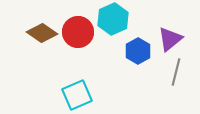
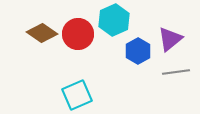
cyan hexagon: moved 1 px right, 1 px down
red circle: moved 2 px down
gray line: rotated 68 degrees clockwise
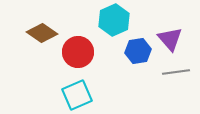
red circle: moved 18 px down
purple triangle: rotated 32 degrees counterclockwise
blue hexagon: rotated 20 degrees clockwise
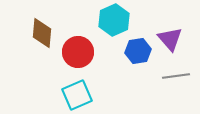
brown diamond: rotated 60 degrees clockwise
gray line: moved 4 px down
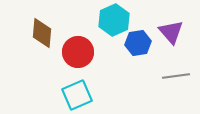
purple triangle: moved 1 px right, 7 px up
blue hexagon: moved 8 px up
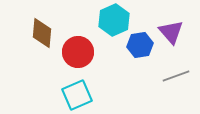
blue hexagon: moved 2 px right, 2 px down
gray line: rotated 12 degrees counterclockwise
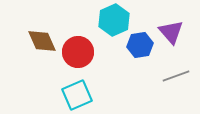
brown diamond: moved 8 px down; rotated 28 degrees counterclockwise
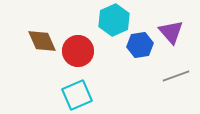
red circle: moved 1 px up
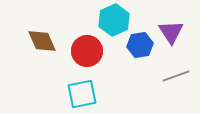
purple triangle: rotated 8 degrees clockwise
red circle: moved 9 px right
cyan square: moved 5 px right, 1 px up; rotated 12 degrees clockwise
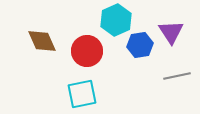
cyan hexagon: moved 2 px right
gray line: moved 1 px right; rotated 8 degrees clockwise
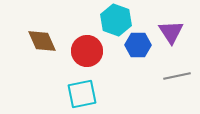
cyan hexagon: rotated 16 degrees counterclockwise
blue hexagon: moved 2 px left; rotated 10 degrees clockwise
